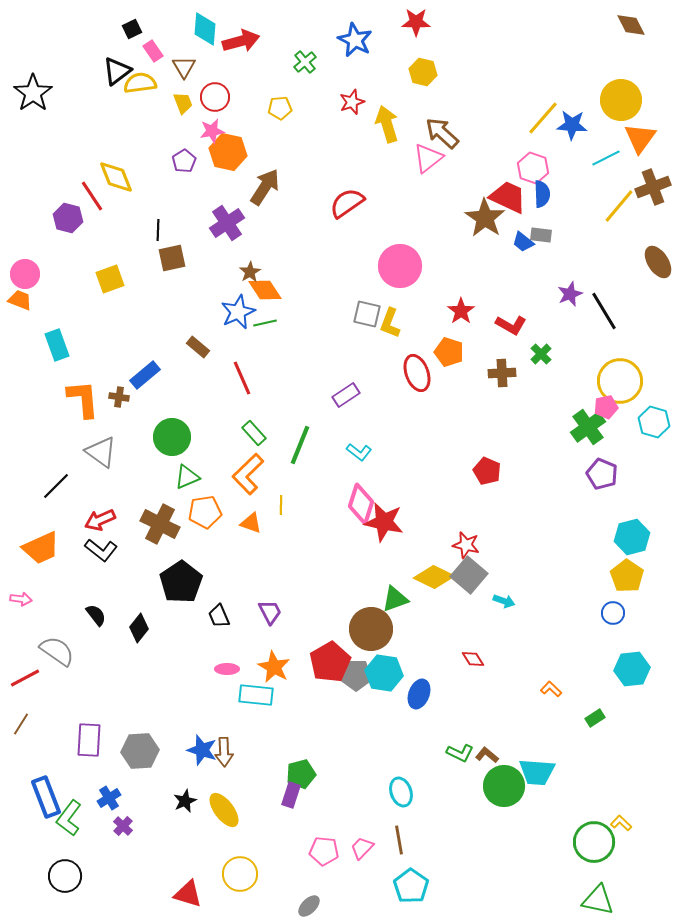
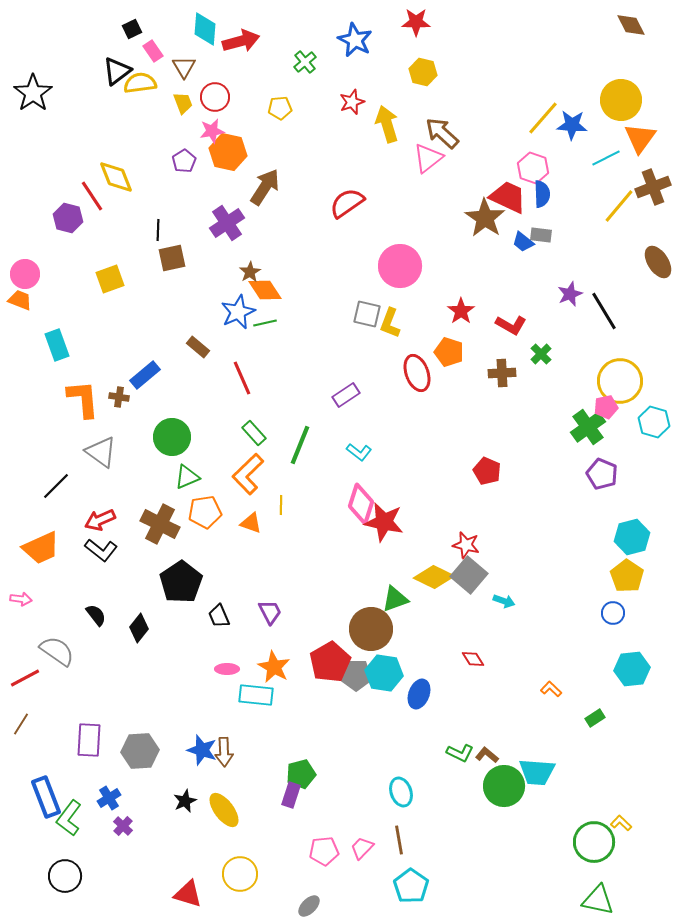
pink pentagon at (324, 851): rotated 12 degrees counterclockwise
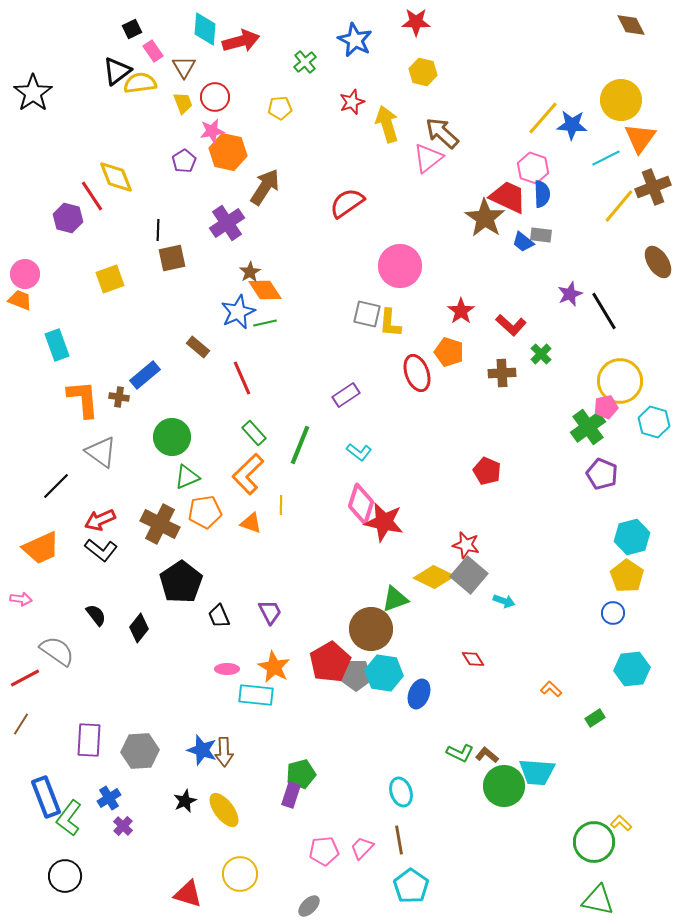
yellow L-shape at (390, 323): rotated 16 degrees counterclockwise
red L-shape at (511, 325): rotated 12 degrees clockwise
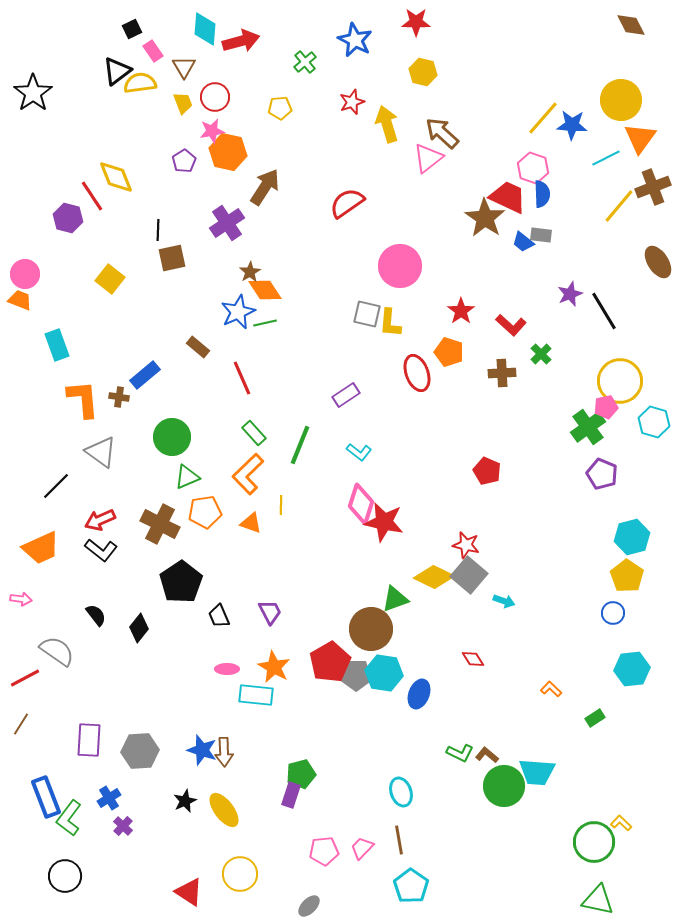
yellow square at (110, 279): rotated 32 degrees counterclockwise
red triangle at (188, 894): moved 1 px right, 2 px up; rotated 16 degrees clockwise
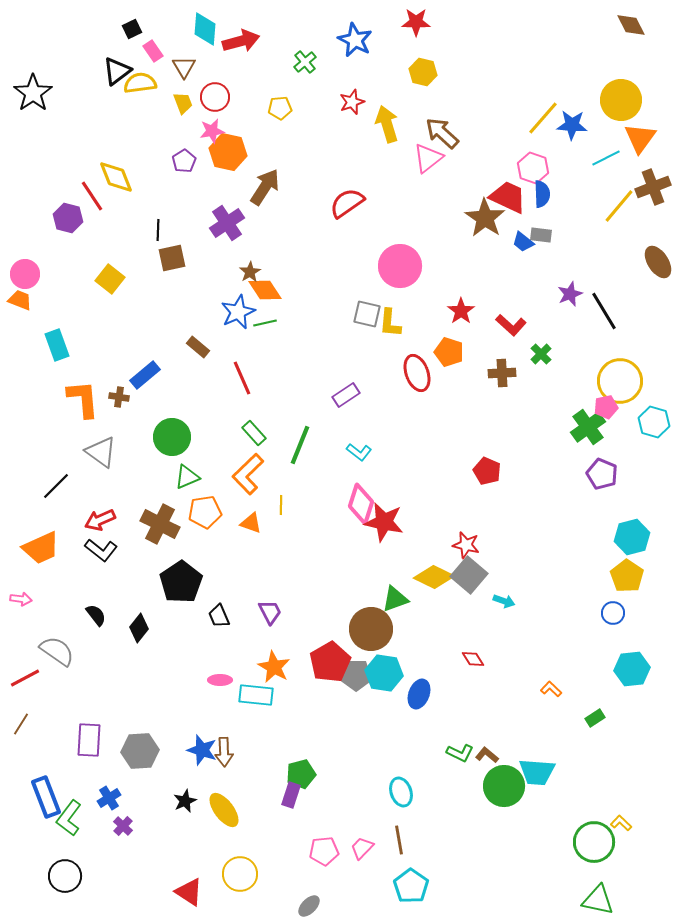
pink ellipse at (227, 669): moved 7 px left, 11 px down
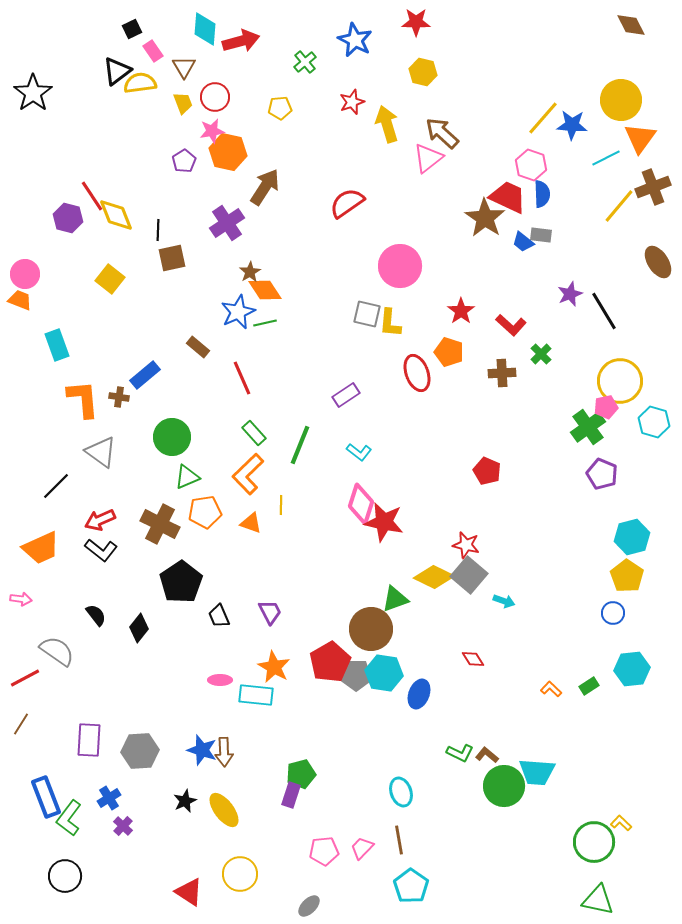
pink hexagon at (533, 168): moved 2 px left, 3 px up
yellow diamond at (116, 177): moved 38 px down
green rectangle at (595, 718): moved 6 px left, 32 px up
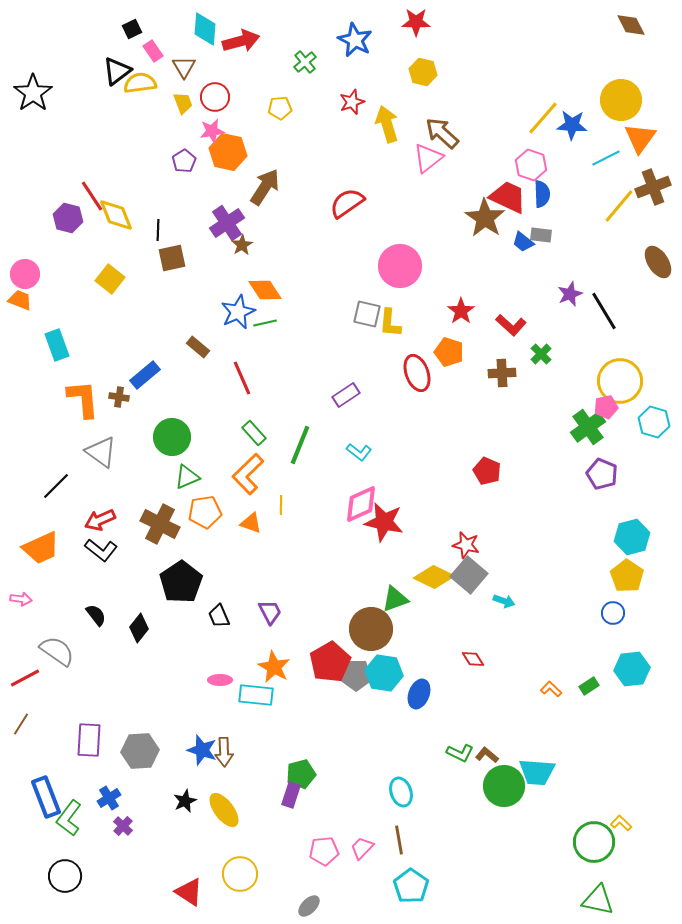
brown star at (250, 272): moved 8 px left, 27 px up
pink diamond at (361, 504): rotated 48 degrees clockwise
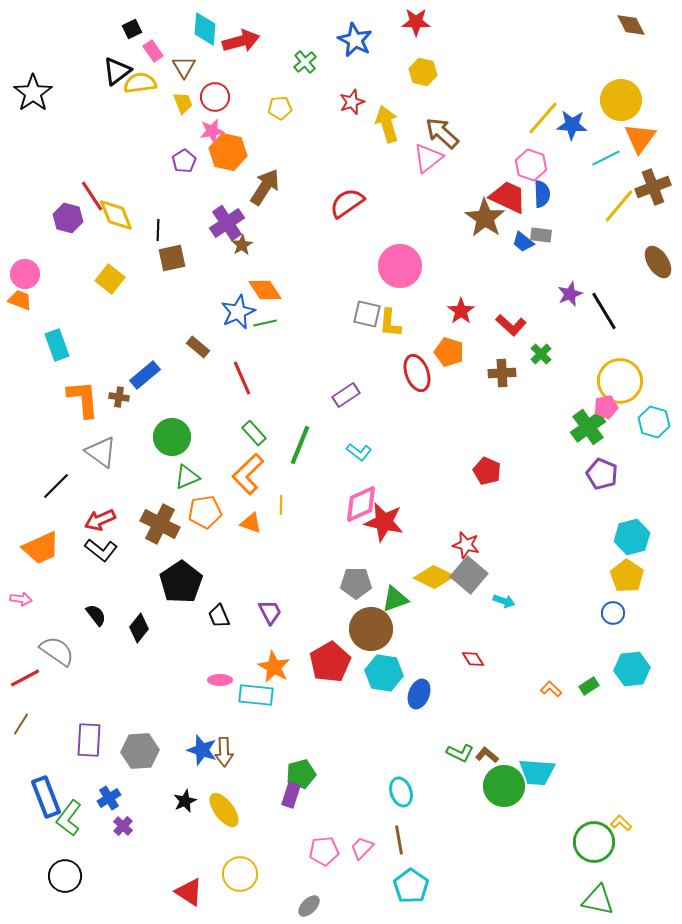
gray pentagon at (356, 675): moved 92 px up
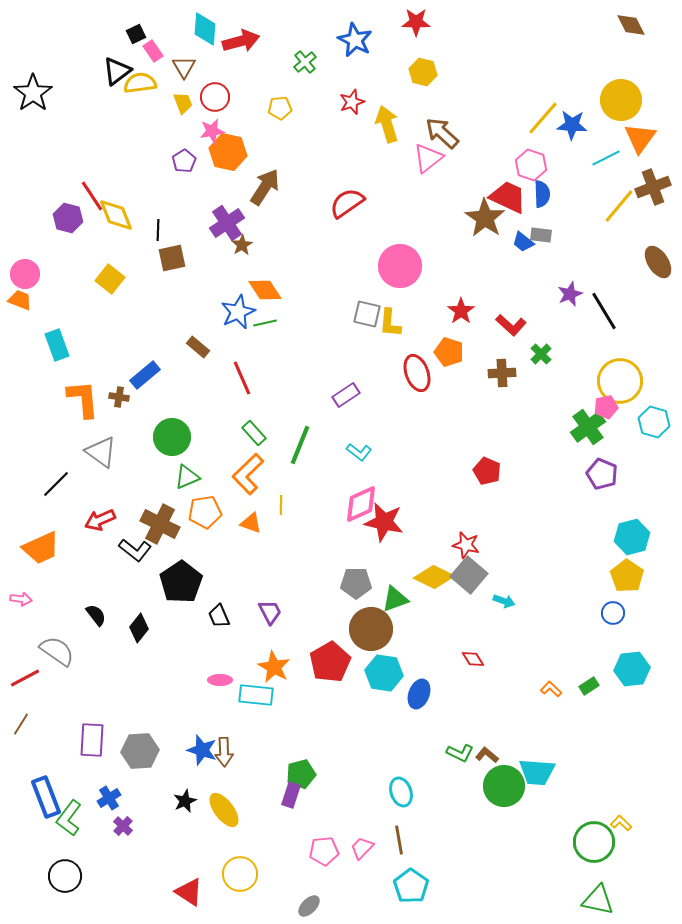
black square at (132, 29): moved 4 px right, 5 px down
black line at (56, 486): moved 2 px up
black L-shape at (101, 550): moved 34 px right
purple rectangle at (89, 740): moved 3 px right
